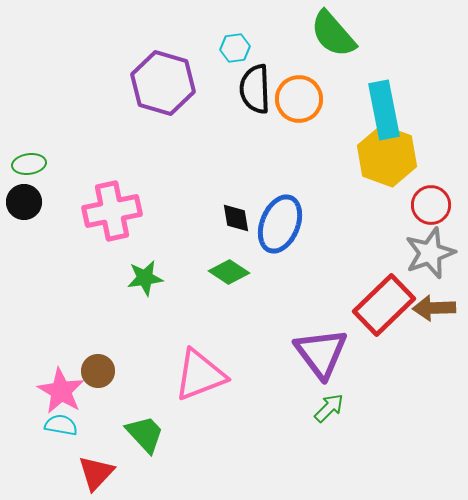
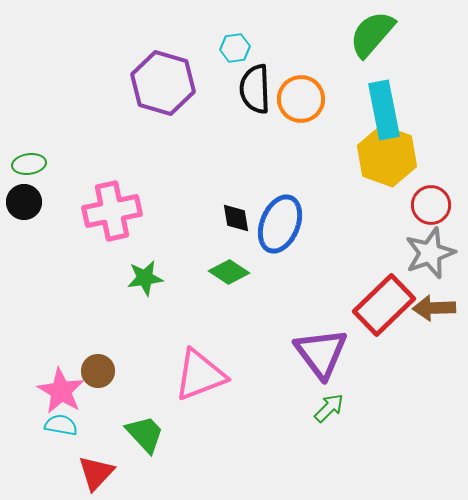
green semicircle: moved 39 px right; rotated 82 degrees clockwise
orange circle: moved 2 px right
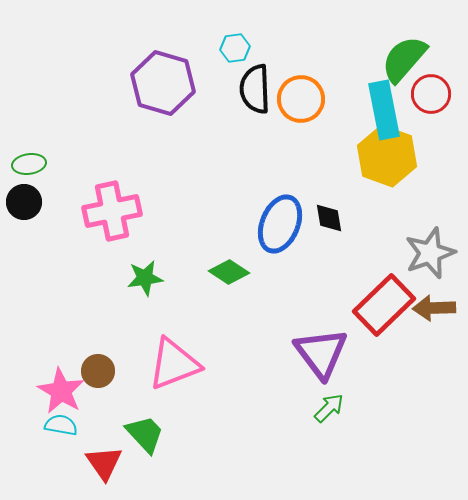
green semicircle: moved 32 px right, 25 px down
red circle: moved 111 px up
black diamond: moved 93 px right
pink triangle: moved 26 px left, 11 px up
red triangle: moved 8 px right, 10 px up; rotated 18 degrees counterclockwise
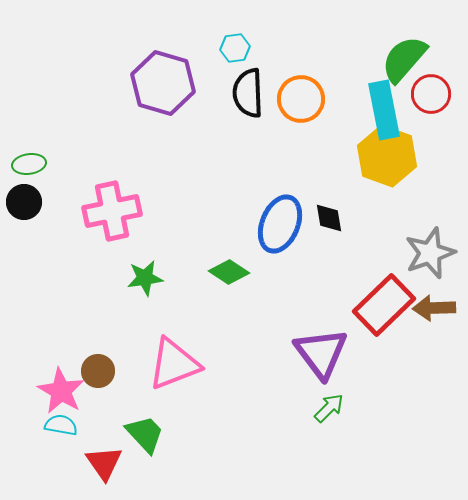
black semicircle: moved 7 px left, 4 px down
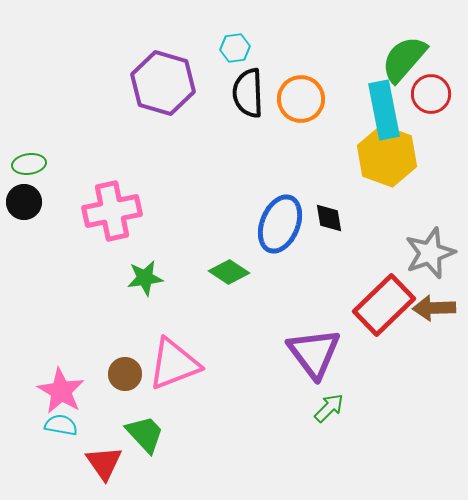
purple triangle: moved 7 px left
brown circle: moved 27 px right, 3 px down
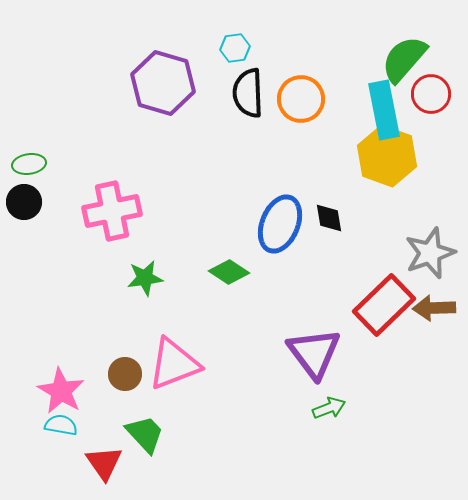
green arrow: rotated 24 degrees clockwise
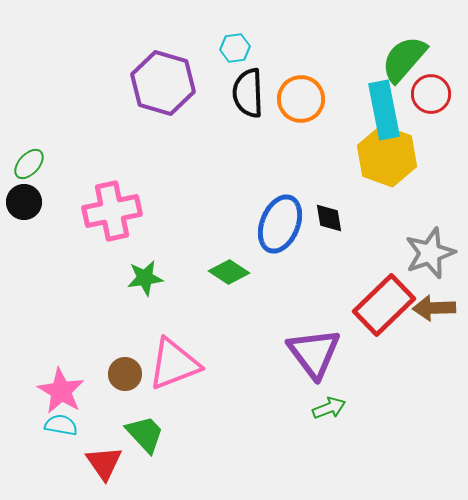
green ellipse: rotated 40 degrees counterclockwise
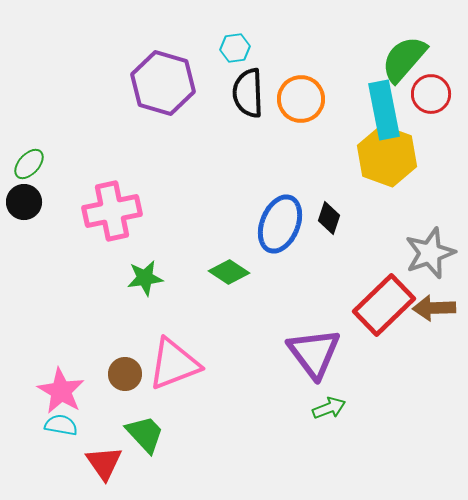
black diamond: rotated 28 degrees clockwise
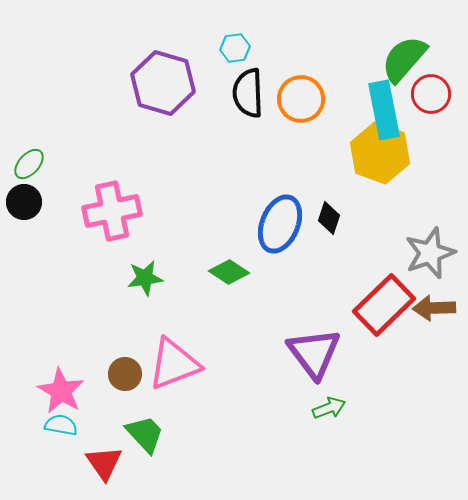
yellow hexagon: moved 7 px left, 3 px up
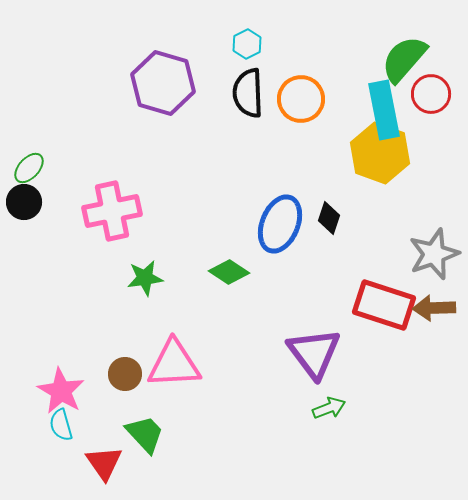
cyan hexagon: moved 12 px right, 4 px up; rotated 20 degrees counterclockwise
green ellipse: moved 4 px down
gray star: moved 4 px right, 1 px down
red rectangle: rotated 62 degrees clockwise
pink triangle: rotated 18 degrees clockwise
cyan semicircle: rotated 116 degrees counterclockwise
